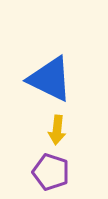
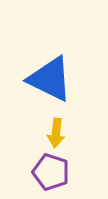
yellow arrow: moved 1 px left, 3 px down
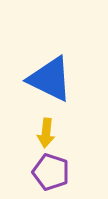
yellow arrow: moved 10 px left
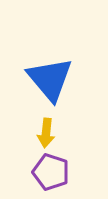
blue triangle: rotated 24 degrees clockwise
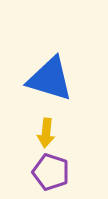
blue triangle: rotated 33 degrees counterclockwise
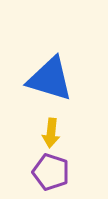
yellow arrow: moved 5 px right
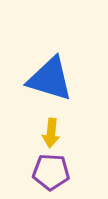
purple pentagon: rotated 15 degrees counterclockwise
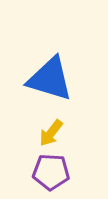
yellow arrow: rotated 32 degrees clockwise
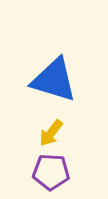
blue triangle: moved 4 px right, 1 px down
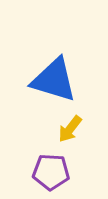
yellow arrow: moved 19 px right, 4 px up
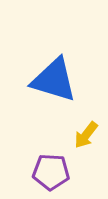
yellow arrow: moved 16 px right, 6 px down
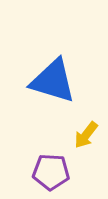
blue triangle: moved 1 px left, 1 px down
